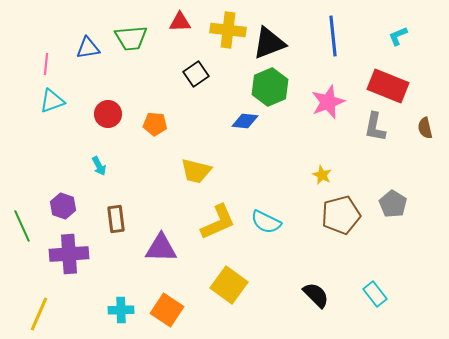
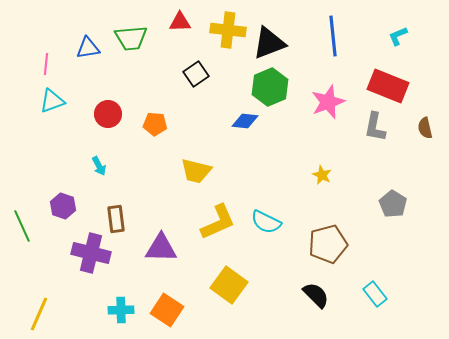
brown pentagon: moved 13 px left, 29 px down
purple cross: moved 22 px right, 1 px up; rotated 18 degrees clockwise
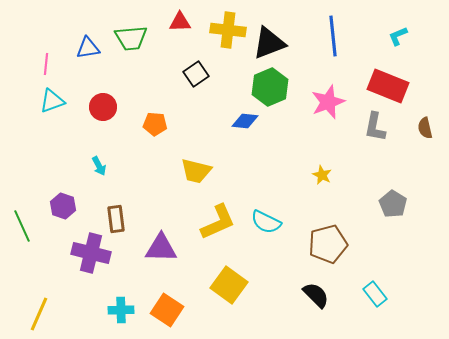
red circle: moved 5 px left, 7 px up
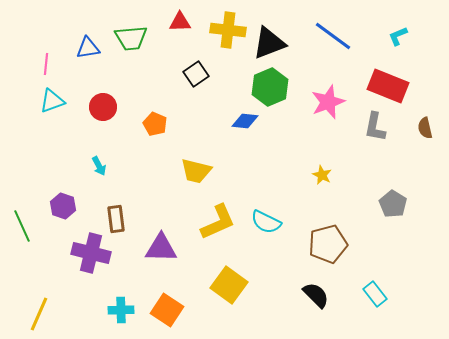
blue line: rotated 48 degrees counterclockwise
orange pentagon: rotated 20 degrees clockwise
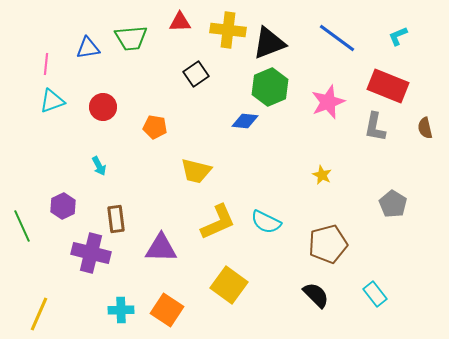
blue line: moved 4 px right, 2 px down
orange pentagon: moved 3 px down; rotated 15 degrees counterclockwise
purple hexagon: rotated 15 degrees clockwise
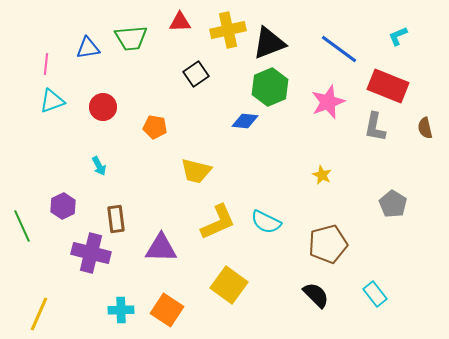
yellow cross: rotated 20 degrees counterclockwise
blue line: moved 2 px right, 11 px down
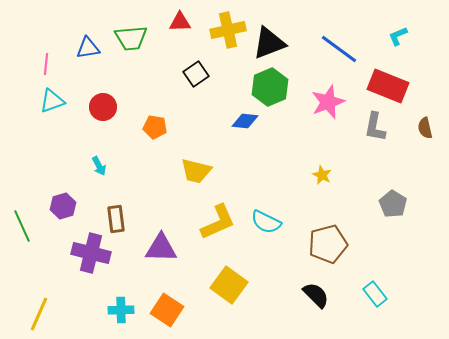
purple hexagon: rotated 10 degrees clockwise
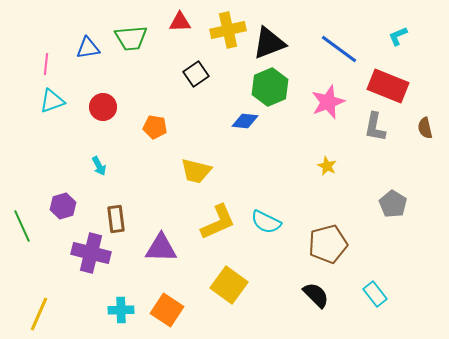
yellow star: moved 5 px right, 9 px up
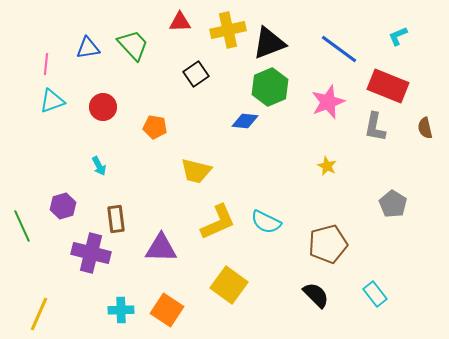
green trapezoid: moved 2 px right, 7 px down; rotated 128 degrees counterclockwise
